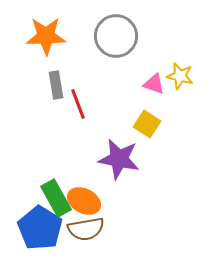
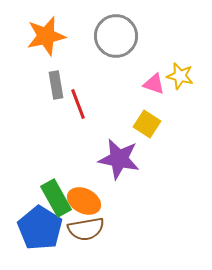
orange star: rotated 12 degrees counterclockwise
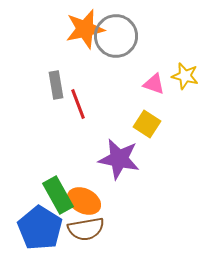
orange star: moved 39 px right, 7 px up
yellow star: moved 5 px right
green rectangle: moved 2 px right, 3 px up
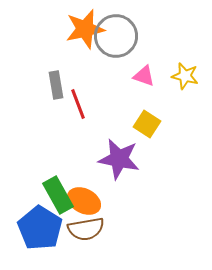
pink triangle: moved 10 px left, 8 px up
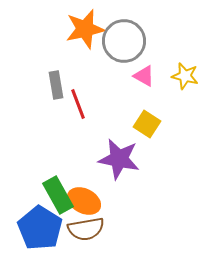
gray circle: moved 8 px right, 5 px down
pink triangle: rotated 10 degrees clockwise
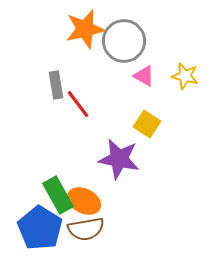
red line: rotated 16 degrees counterclockwise
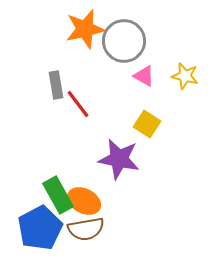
blue pentagon: rotated 12 degrees clockwise
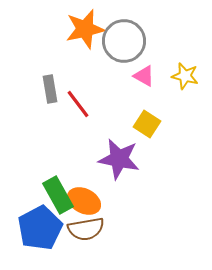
gray rectangle: moved 6 px left, 4 px down
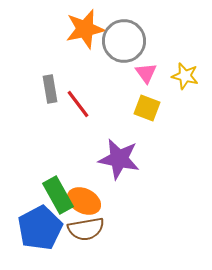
pink triangle: moved 2 px right, 3 px up; rotated 25 degrees clockwise
yellow square: moved 16 px up; rotated 12 degrees counterclockwise
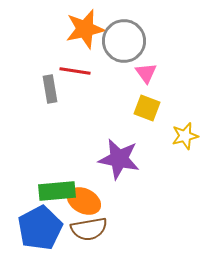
yellow star: moved 60 px down; rotated 28 degrees counterclockwise
red line: moved 3 px left, 33 px up; rotated 44 degrees counterclockwise
green rectangle: moved 1 px left, 4 px up; rotated 66 degrees counterclockwise
brown semicircle: moved 3 px right
